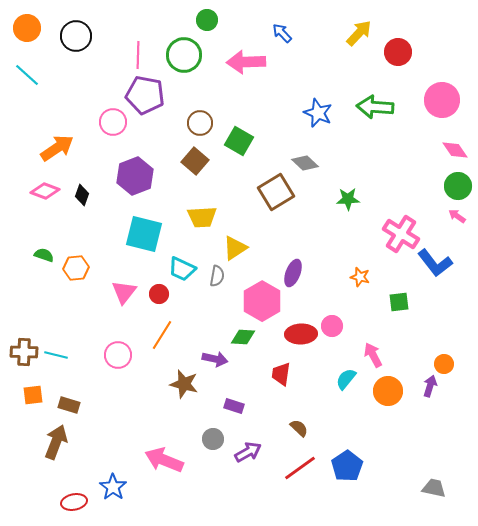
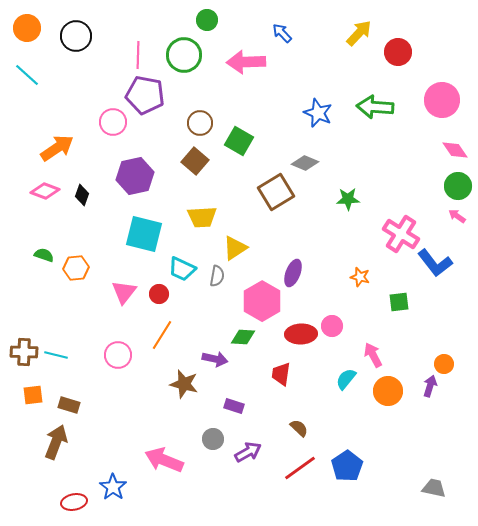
gray diamond at (305, 163): rotated 20 degrees counterclockwise
purple hexagon at (135, 176): rotated 9 degrees clockwise
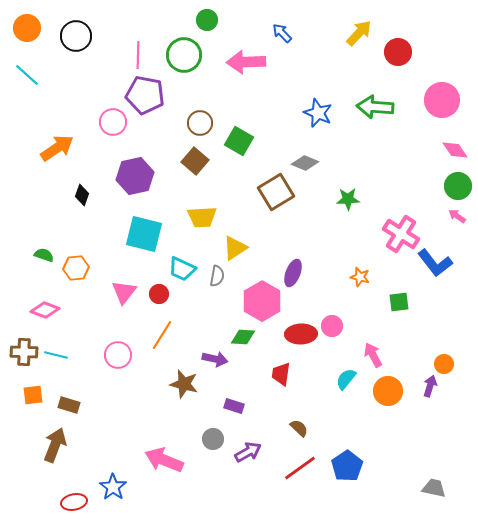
pink diamond at (45, 191): moved 119 px down
brown arrow at (56, 442): moved 1 px left, 3 px down
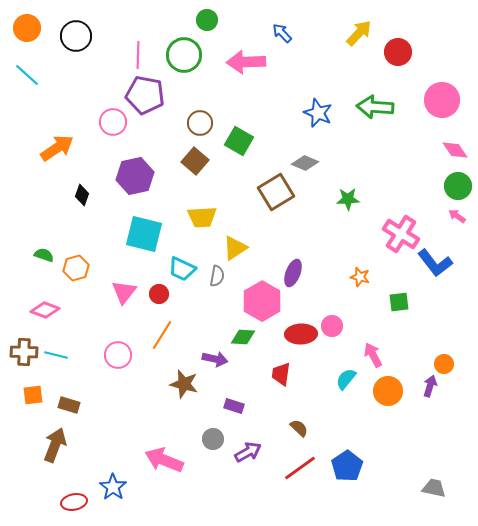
orange hexagon at (76, 268): rotated 10 degrees counterclockwise
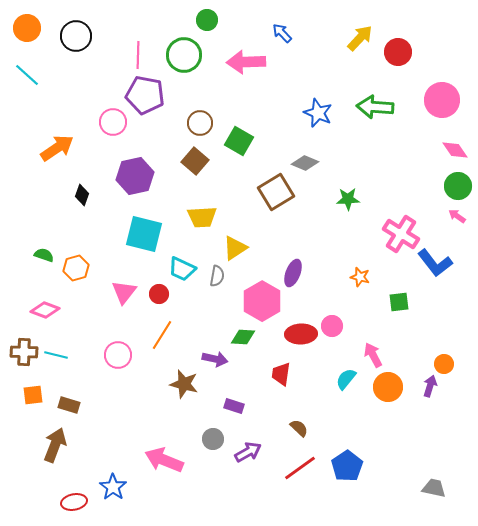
yellow arrow at (359, 33): moved 1 px right, 5 px down
orange circle at (388, 391): moved 4 px up
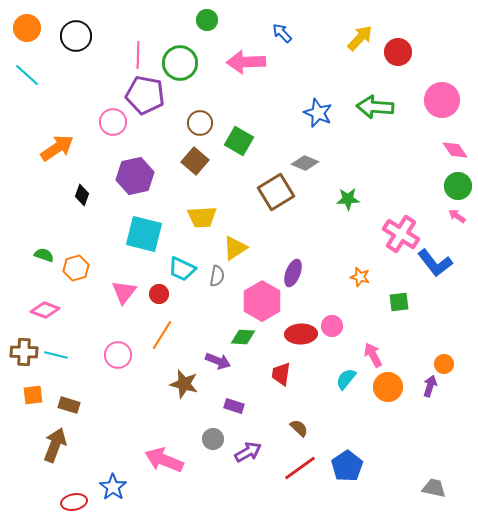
green circle at (184, 55): moved 4 px left, 8 px down
purple arrow at (215, 359): moved 3 px right, 2 px down; rotated 10 degrees clockwise
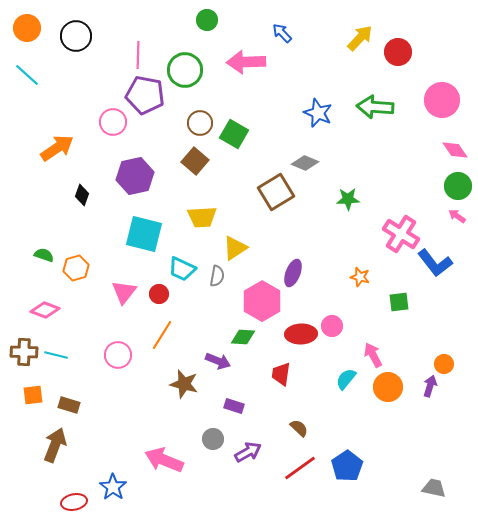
green circle at (180, 63): moved 5 px right, 7 px down
green square at (239, 141): moved 5 px left, 7 px up
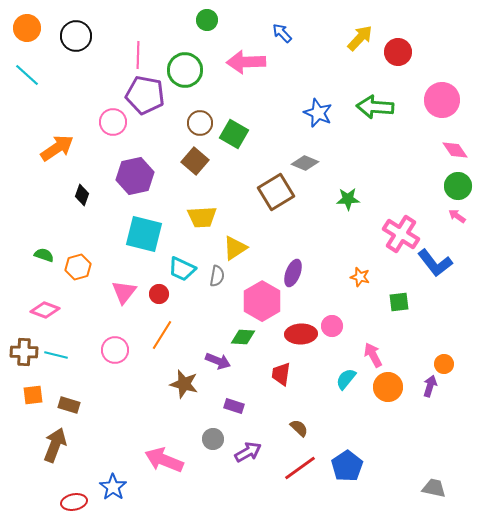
orange hexagon at (76, 268): moved 2 px right, 1 px up
pink circle at (118, 355): moved 3 px left, 5 px up
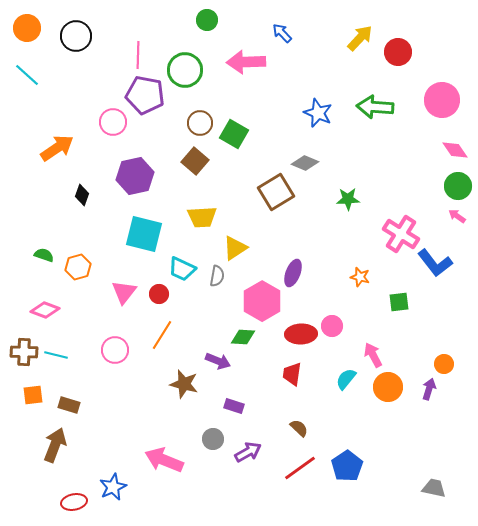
red trapezoid at (281, 374): moved 11 px right
purple arrow at (430, 386): moved 1 px left, 3 px down
blue star at (113, 487): rotated 12 degrees clockwise
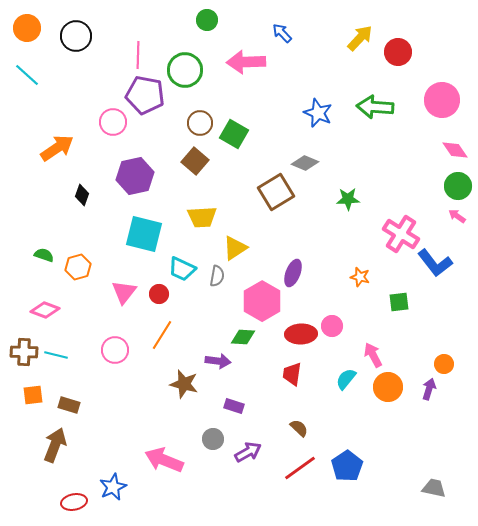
purple arrow at (218, 361): rotated 15 degrees counterclockwise
